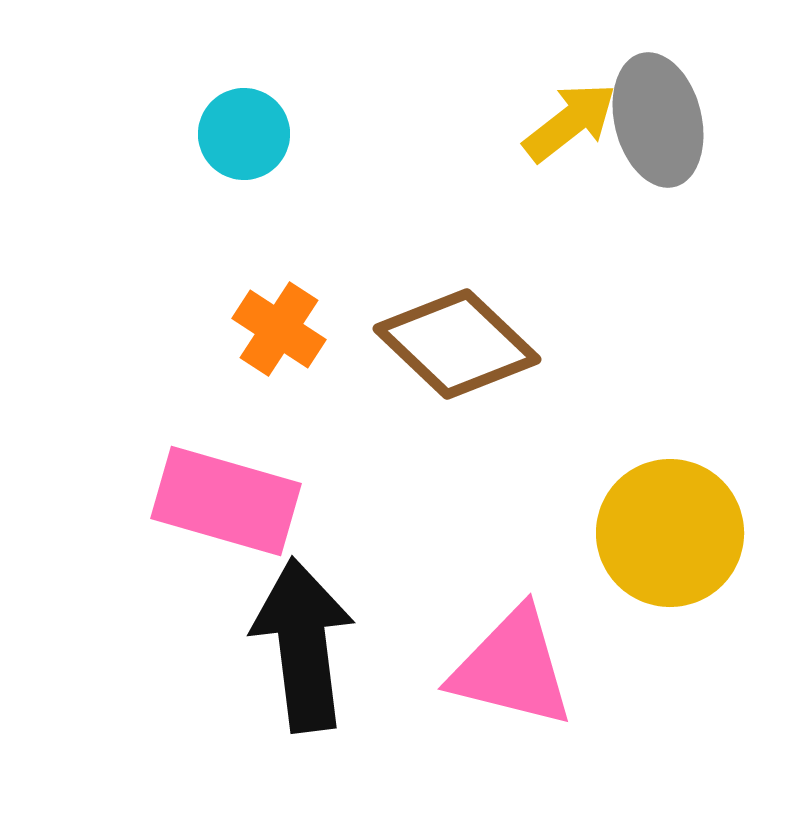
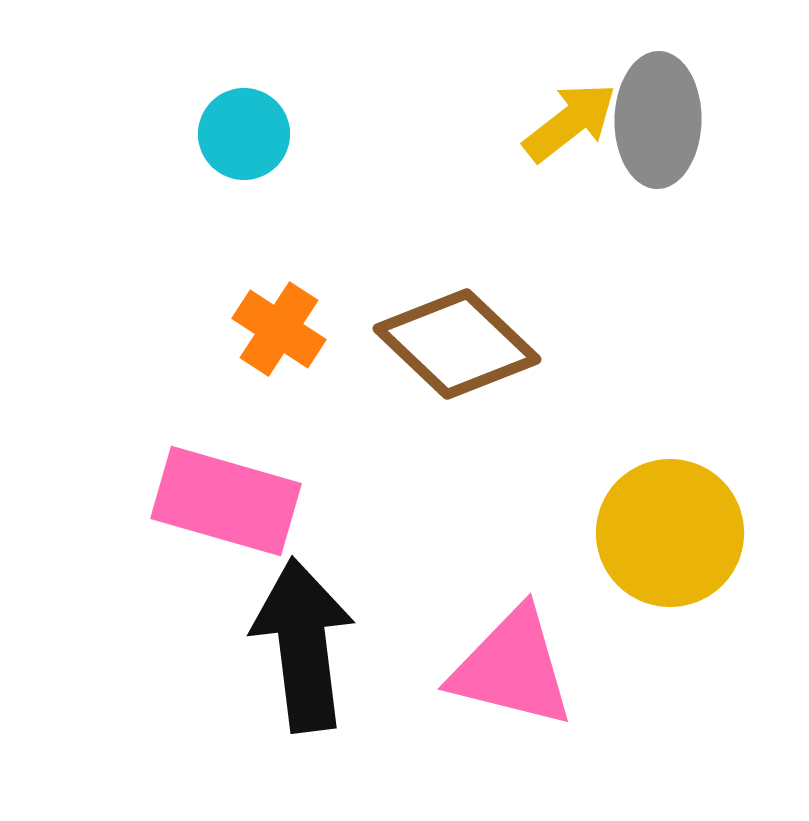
gray ellipse: rotated 15 degrees clockwise
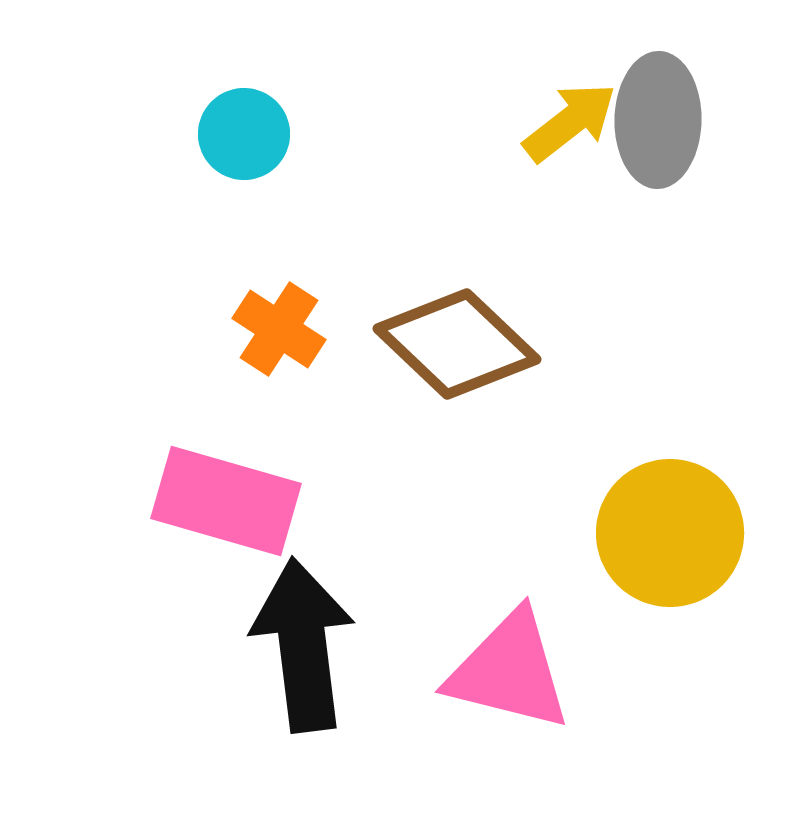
pink triangle: moved 3 px left, 3 px down
